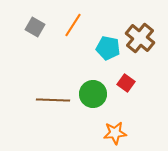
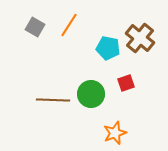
orange line: moved 4 px left
red square: rotated 36 degrees clockwise
green circle: moved 2 px left
orange star: rotated 15 degrees counterclockwise
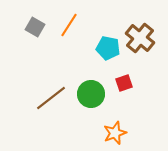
red square: moved 2 px left
brown line: moved 2 px left, 2 px up; rotated 40 degrees counterclockwise
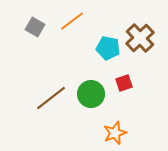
orange line: moved 3 px right, 4 px up; rotated 20 degrees clockwise
brown cross: rotated 8 degrees clockwise
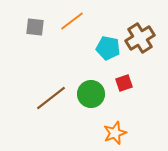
gray square: rotated 24 degrees counterclockwise
brown cross: rotated 12 degrees clockwise
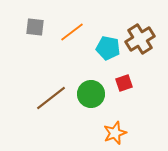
orange line: moved 11 px down
brown cross: moved 1 px down
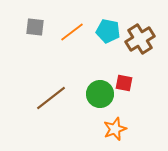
cyan pentagon: moved 17 px up
red square: rotated 30 degrees clockwise
green circle: moved 9 px right
orange star: moved 4 px up
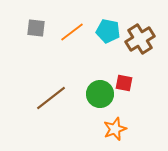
gray square: moved 1 px right, 1 px down
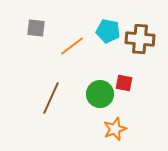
orange line: moved 14 px down
brown cross: rotated 36 degrees clockwise
brown line: rotated 28 degrees counterclockwise
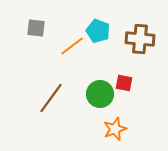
cyan pentagon: moved 10 px left; rotated 10 degrees clockwise
brown line: rotated 12 degrees clockwise
